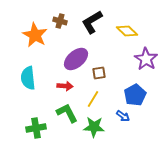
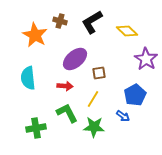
purple ellipse: moved 1 px left
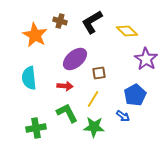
cyan semicircle: moved 1 px right
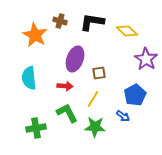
black L-shape: rotated 40 degrees clockwise
purple ellipse: rotated 30 degrees counterclockwise
green star: moved 1 px right
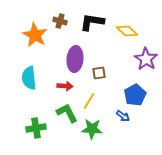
purple ellipse: rotated 15 degrees counterclockwise
yellow line: moved 4 px left, 2 px down
green star: moved 3 px left, 2 px down
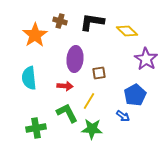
orange star: rotated 10 degrees clockwise
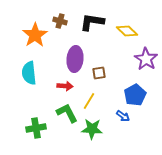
cyan semicircle: moved 5 px up
